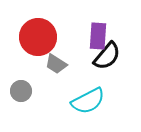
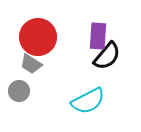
gray trapezoid: moved 25 px left
gray circle: moved 2 px left
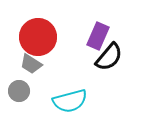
purple rectangle: rotated 20 degrees clockwise
black semicircle: moved 2 px right, 1 px down
cyan semicircle: moved 18 px left; rotated 12 degrees clockwise
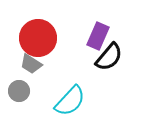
red circle: moved 1 px down
cyan semicircle: rotated 32 degrees counterclockwise
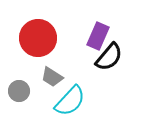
gray trapezoid: moved 21 px right, 13 px down
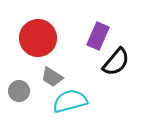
black semicircle: moved 7 px right, 5 px down
cyan semicircle: rotated 148 degrees counterclockwise
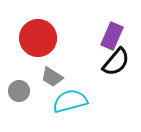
purple rectangle: moved 14 px right
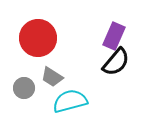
purple rectangle: moved 2 px right
gray circle: moved 5 px right, 3 px up
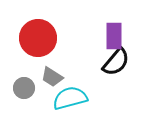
purple rectangle: rotated 24 degrees counterclockwise
cyan semicircle: moved 3 px up
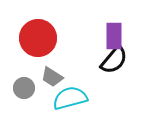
black semicircle: moved 2 px left, 2 px up
